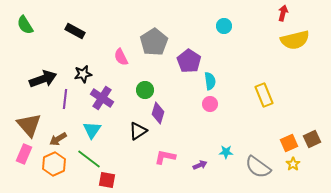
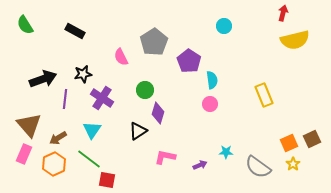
cyan semicircle: moved 2 px right, 1 px up
brown arrow: moved 1 px up
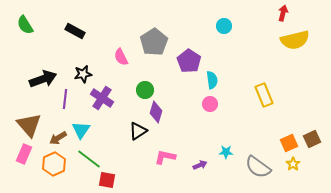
purple diamond: moved 2 px left, 1 px up
cyan triangle: moved 11 px left
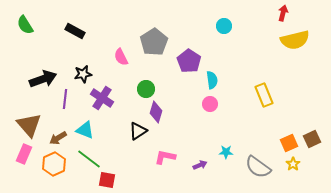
green circle: moved 1 px right, 1 px up
cyan triangle: moved 4 px right; rotated 42 degrees counterclockwise
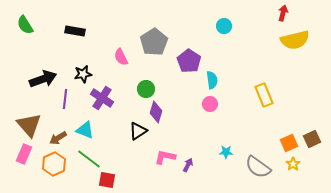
black rectangle: rotated 18 degrees counterclockwise
purple arrow: moved 12 px left; rotated 40 degrees counterclockwise
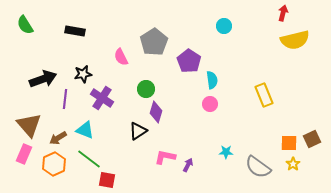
orange square: rotated 24 degrees clockwise
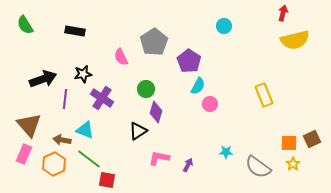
cyan semicircle: moved 14 px left, 6 px down; rotated 36 degrees clockwise
brown arrow: moved 4 px right, 2 px down; rotated 42 degrees clockwise
pink L-shape: moved 6 px left, 1 px down
